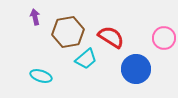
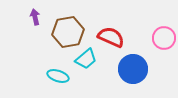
red semicircle: rotated 8 degrees counterclockwise
blue circle: moved 3 px left
cyan ellipse: moved 17 px right
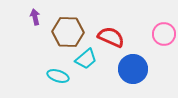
brown hexagon: rotated 12 degrees clockwise
pink circle: moved 4 px up
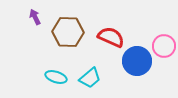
purple arrow: rotated 14 degrees counterclockwise
pink circle: moved 12 px down
cyan trapezoid: moved 4 px right, 19 px down
blue circle: moved 4 px right, 8 px up
cyan ellipse: moved 2 px left, 1 px down
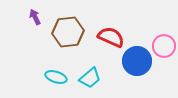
brown hexagon: rotated 8 degrees counterclockwise
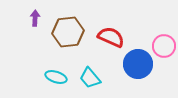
purple arrow: moved 1 px down; rotated 28 degrees clockwise
blue circle: moved 1 px right, 3 px down
cyan trapezoid: rotated 90 degrees clockwise
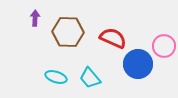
brown hexagon: rotated 8 degrees clockwise
red semicircle: moved 2 px right, 1 px down
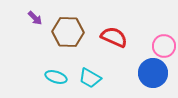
purple arrow: rotated 133 degrees clockwise
red semicircle: moved 1 px right, 1 px up
blue circle: moved 15 px right, 9 px down
cyan trapezoid: rotated 20 degrees counterclockwise
